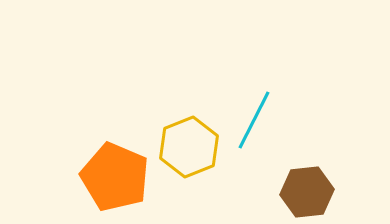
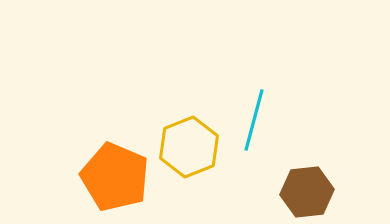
cyan line: rotated 12 degrees counterclockwise
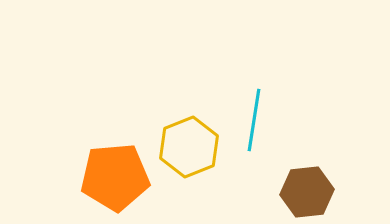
cyan line: rotated 6 degrees counterclockwise
orange pentagon: rotated 28 degrees counterclockwise
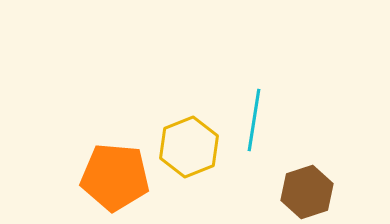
orange pentagon: rotated 10 degrees clockwise
brown hexagon: rotated 12 degrees counterclockwise
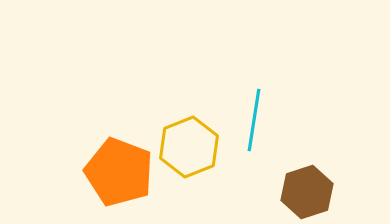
orange pentagon: moved 4 px right, 5 px up; rotated 16 degrees clockwise
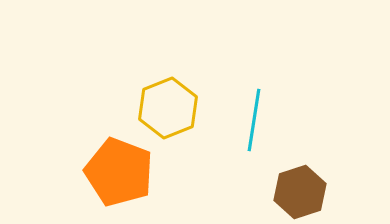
yellow hexagon: moved 21 px left, 39 px up
brown hexagon: moved 7 px left
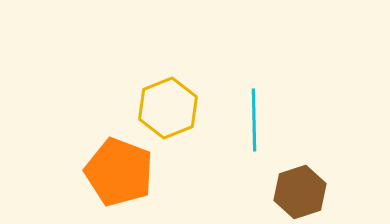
cyan line: rotated 10 degrees counterclockwise
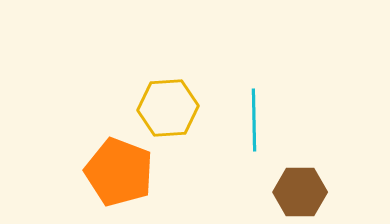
yellow hexagon: rotated 18 degrees clockwise
brown hexagon: rotated 18 degrees clockwise
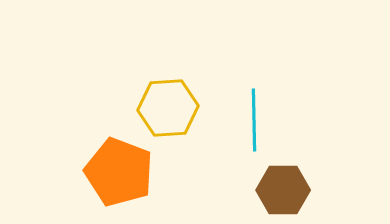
brown hexagon: moved 17 px left, 2 px up
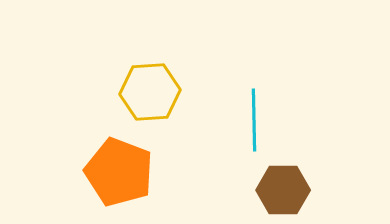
yellow hexagon: moved 18 px left, 16 px up
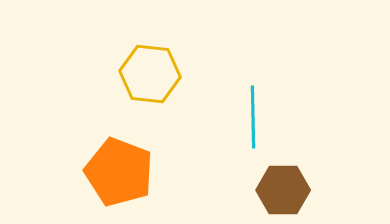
yellow hexagon: moved 18 px up; rotated 10 degrees clockwise
cyan line: moved 1 px left, 3 px up
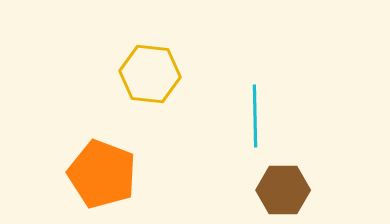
cyan line: moved 2 px right, 1 px up
orange pentagon: moved 17 px left, 2 px down
